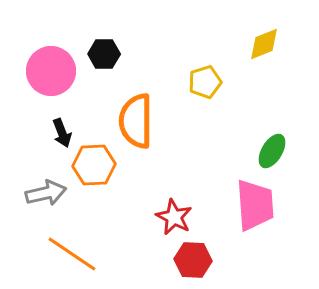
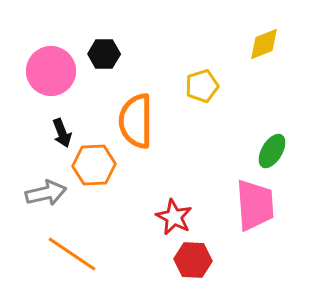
yellow pentagon: moved 3 px left, 4 px down
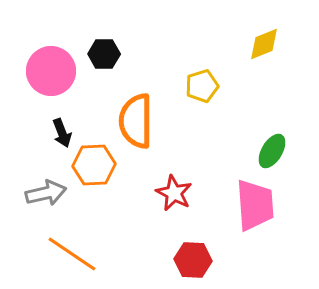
red star: moved 24 px up
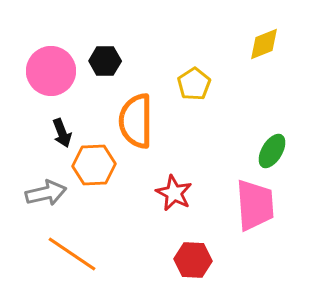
black hexagon: moved 1 px right, 7 px down
yellow pentagon: moved 8 px left, 2 px up; rotated 16 degrees counterclockwise
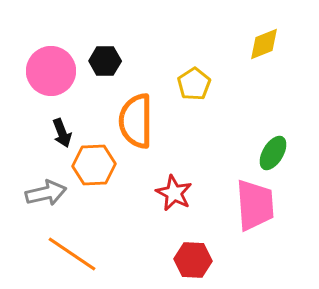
green ellipse: moved 1 px right, 2 px down
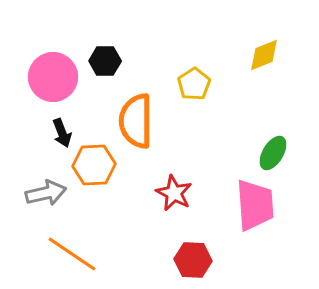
yellow diamond: moved 11 px down
pink circle: moved 2 px right, 6 px down
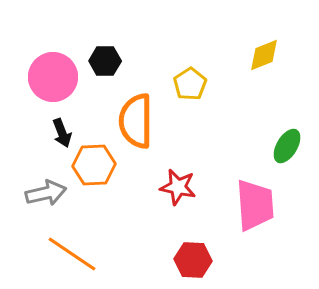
yellow pentagon: moved 4 px left
green ellipse: moved 14 px right, 7 px up
red star: moved 4 px right, 6 px up; rotated 15 degrees counterclockwise
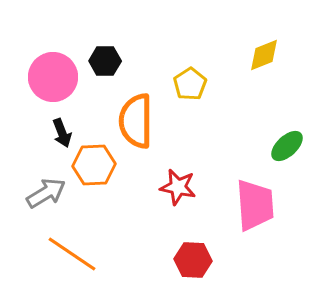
green ellipse: rotated 16 degrees clockwise
gray arrow: rotated 18 degrees counterclockwise
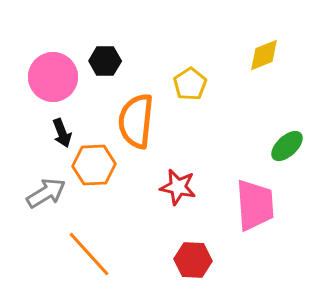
orange semicircle: rotated 6 degrees clockwise
orange line: moved 17 px right; rotated 14 degrees clockwise
